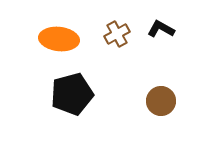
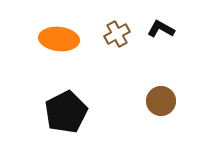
black pentagon: moved 6 px left, 18 px down; rotated 12 degrees counterclockwise
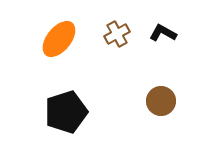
black L-shape: moved 2 px right, 4 px down
orange ellipse: rotated 57 degrees counterclockwise
black pentagon: rotated 9 degrees clockwise
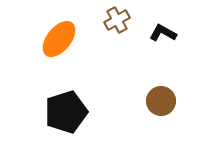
brown cross: moved 14 px up
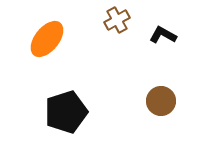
black L-shape: moved 2 px down
orange ellipse: moved 12 px left
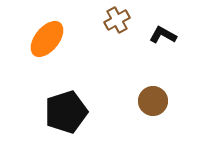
brown circle: moved 8 px left
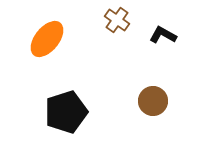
brown cross: rotated 25 degrees counterclockwise
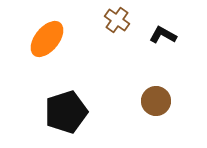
brown circle: moved 3 px right
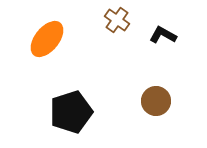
black pentagon: moved 5 px right
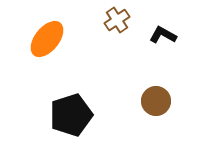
brown cross: rotated 20 degrees clockwise
black pentagon: moved 3 px down
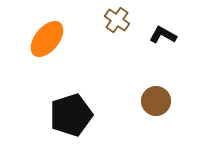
brown cross: rotated 20 degrees counterclockwise
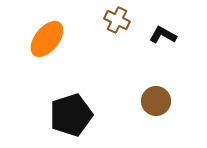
brown cross: rotated 10 degrees counterclockwise
